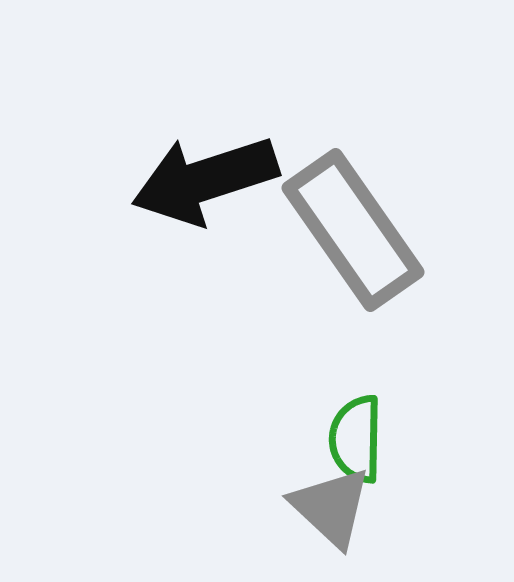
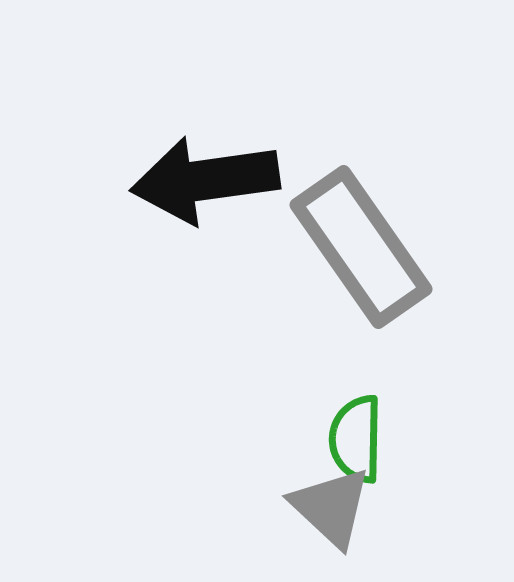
black arrow: rotated 10 degrees clockwise
gray rectangle: moved 8 px right, 17 px down
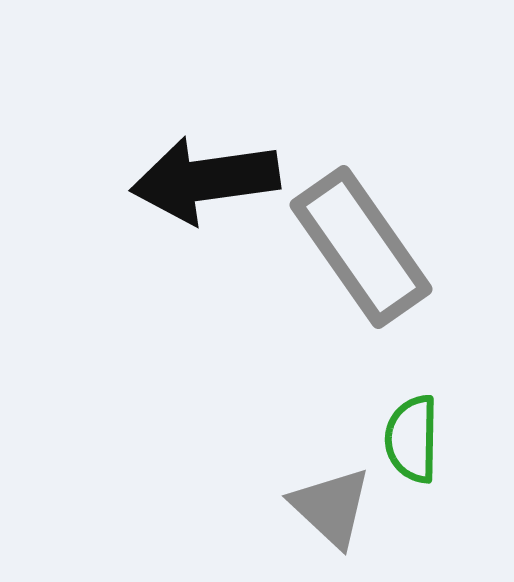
green semicircle: moved 56 px right
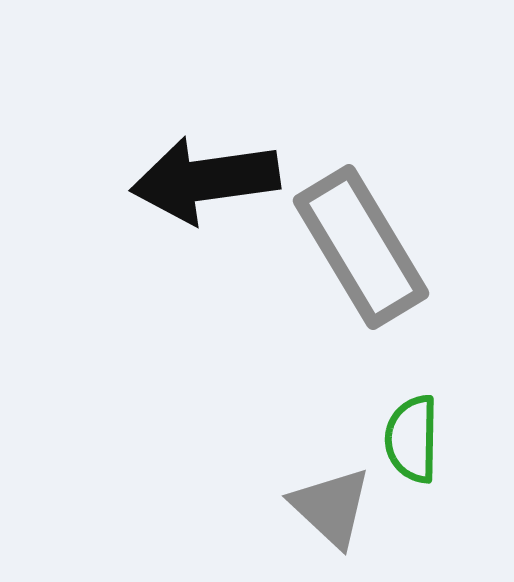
gray rectangle: rotated 4 degrees clockwise
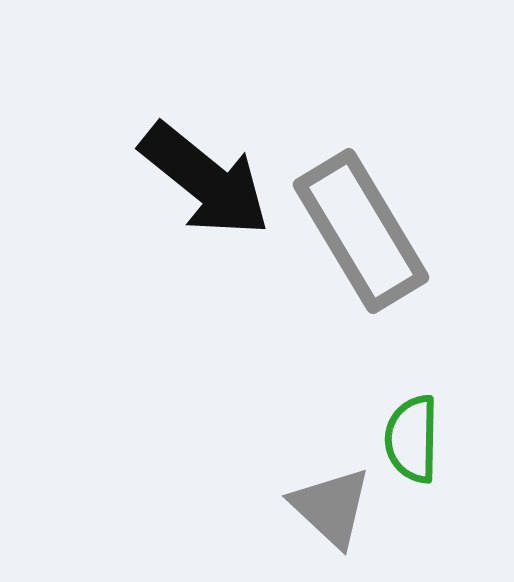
black arrow: rotated 133 degrees counterclockwise
gray rectangle: moved 16 px up
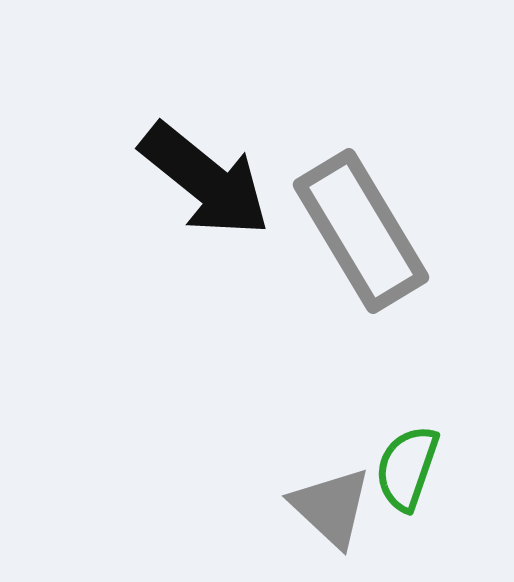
green semicircle: moved 5 px left, 29 px down; rotated 18 degrees clockwise
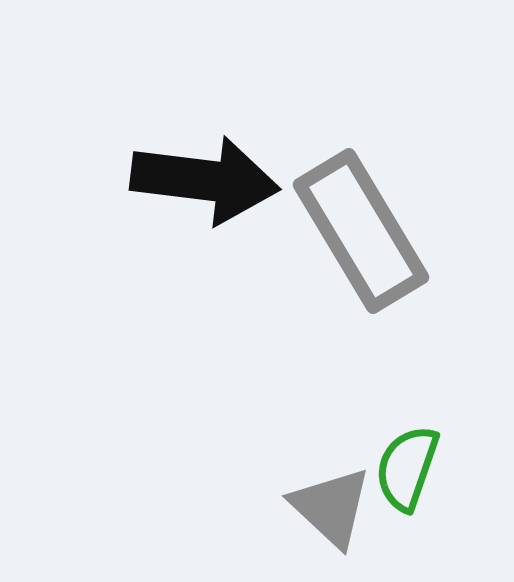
black arrow: rotated 32 degrees counterclockwise
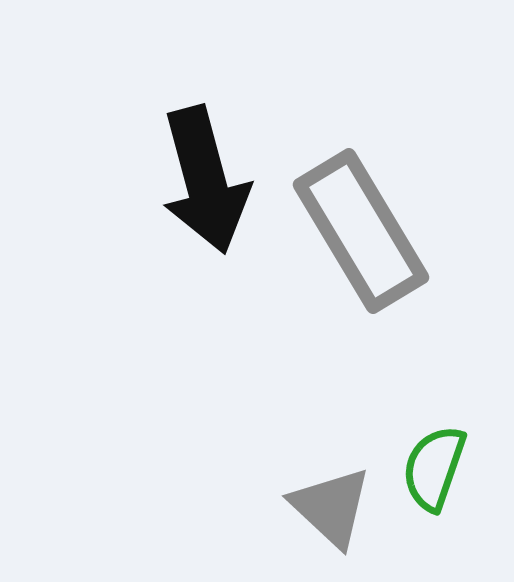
black arrow: rotated 68 degrees clockwise
green semicircle: moved 27 px right
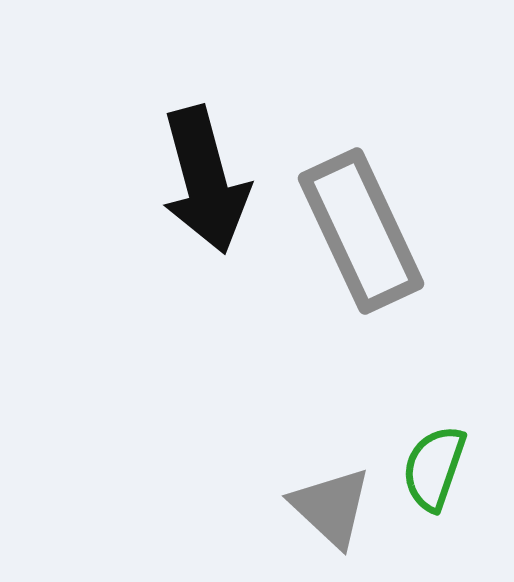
gray rectangle: rotated 6 degrees clockwise
